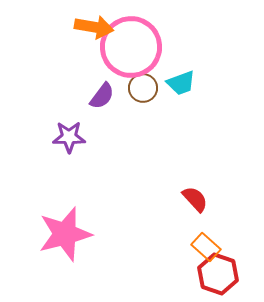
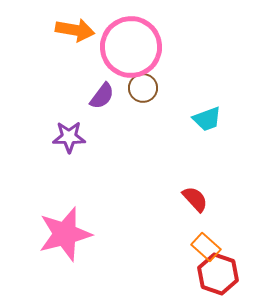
orange arrow: moved 19 px left, 3 px down
cyan trapezoid: moved 26 px right, 36 px down
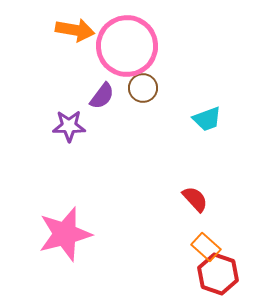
pink circle: moved 4 px left, 1 px up
purple star: moved 11 px up
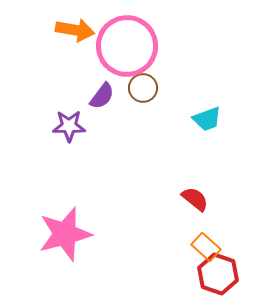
red semicircle: rotated 8 degrees counterclockwise
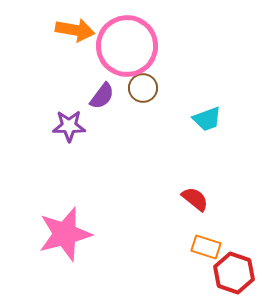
orange rectangle: rotated 24 degrees counterclockwise
red hexagon: moved 16 px right, 1 px up
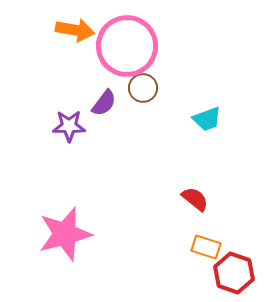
purple semicircle: moved 2 px right, 7 px down
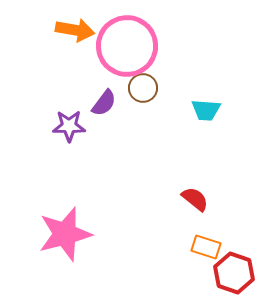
cyan trapezoid: moved 1 px left, 9 px up; rotated 24 degrees clockwise
